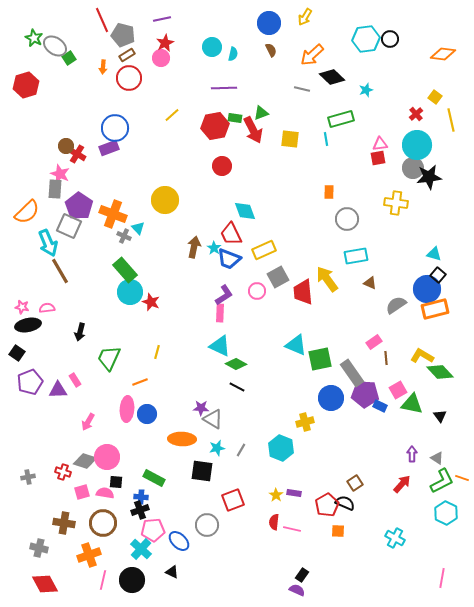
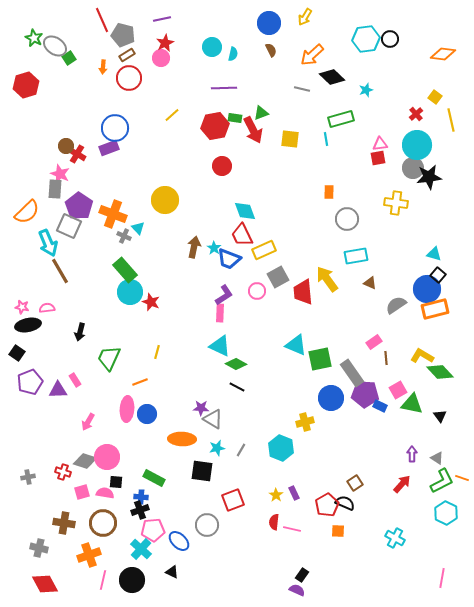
red trapezoid at (231, 234): moved 11 px right, 1 px down
purple rectangle at (294, 493): rotated 56 degrees clockwise
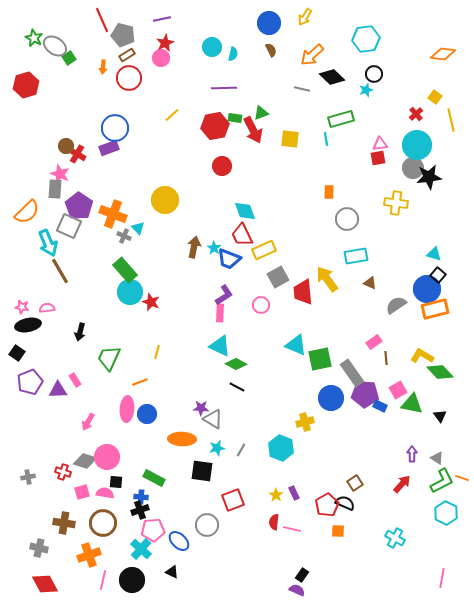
black circle at (390, 39): moved 16 px left, 35 px down
pink circle at (257, 291): moved 4 px right, 14 px down
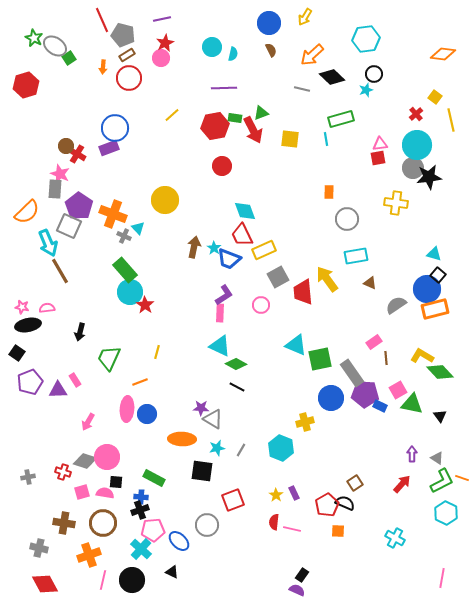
red star at (151, 302): moved 6 px left, 3 px down; rotated 12 degrees clockwise
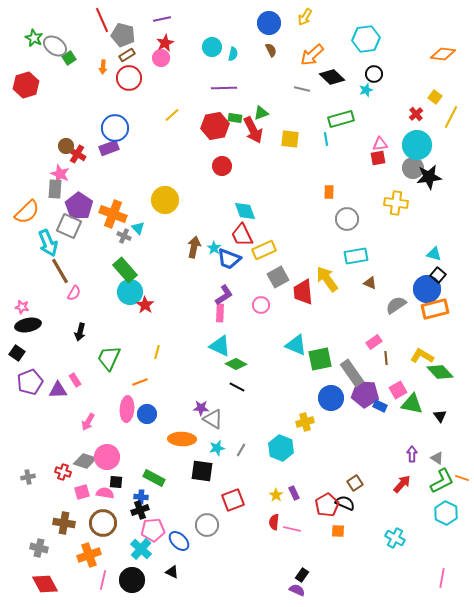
yellow line at (451, 120): moved 3 px up; rotated 40 degrees clockwise
pink semicircle at (47, 308): moved 27 px right, 15 px up; rotated 126 degrees clockwise
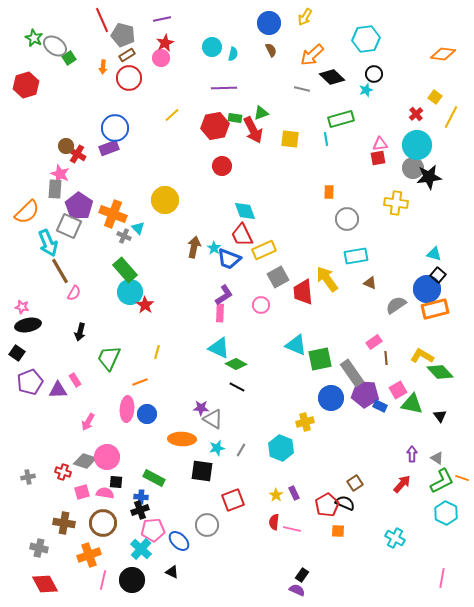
cyan triangle at (220, 346): moved 1 px left, 2 px down
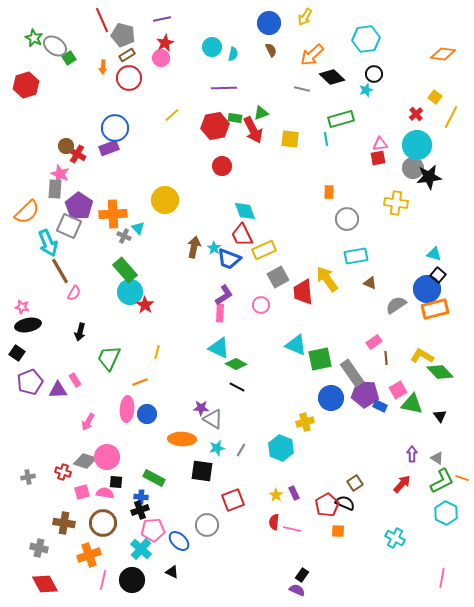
orange cross at (113, 214): rotated 24 degrees counterclockwise
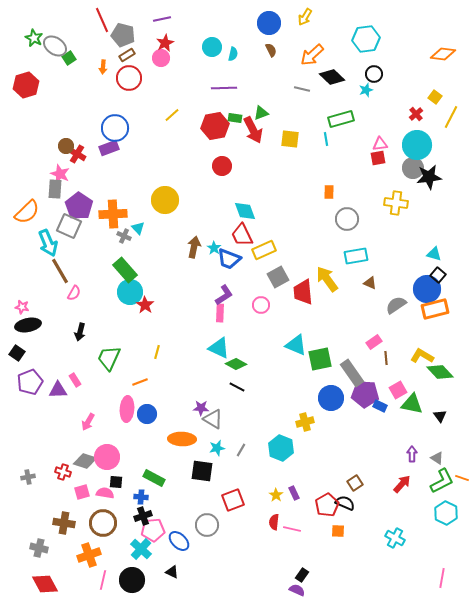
black cross at (140, 510): moved 3 px right, 6 px down
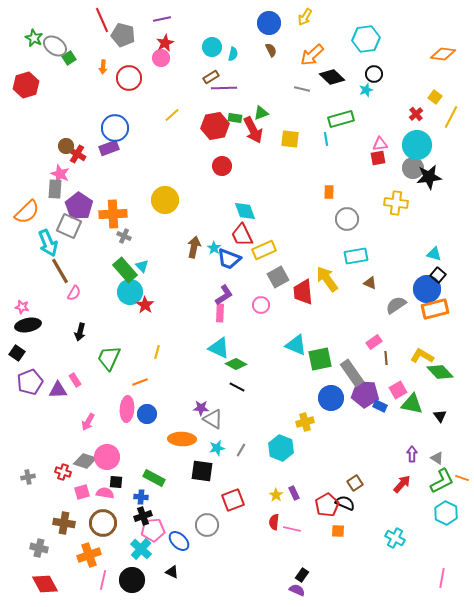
brown rectangle at (127, 55): moved 84 px right, 22 px down
cyan triangle at (138, 228): moved 4 px right, 38 px down
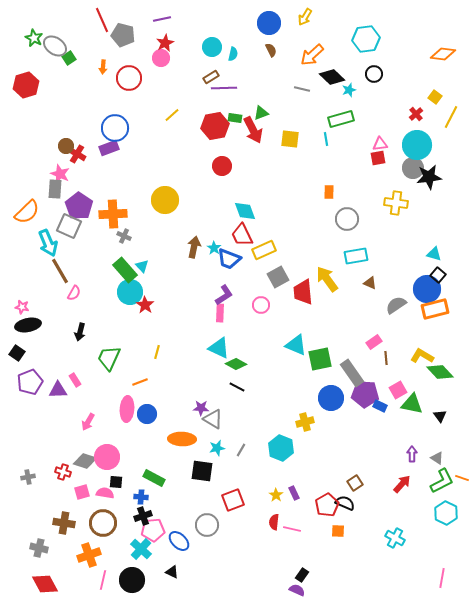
cyan star at (366, 90): moved 17 px left
